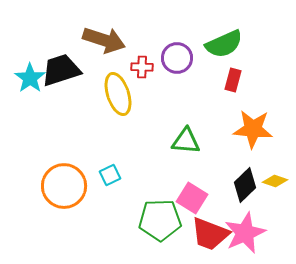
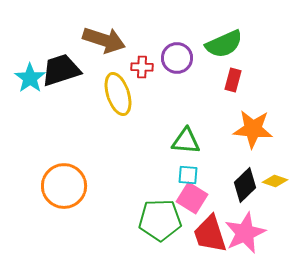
cyan square: moved 78 px right; rotated 30 degrees clockwise
red trapezoid: rotated 51 degrees clockwise
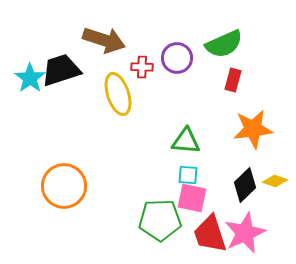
orange star: rotated 12 degrees counterclockwise
pink square: rotated 20 degrees counterclockwise
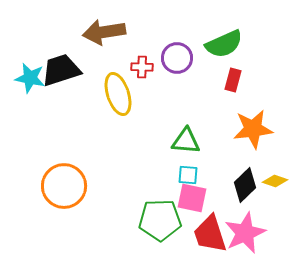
brown arrow: moved 8 px up; rotated 153 degrees clockwise
cyan star: rotated 24 degrees counterclockwise
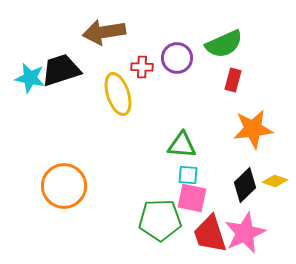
green triangle: moved 4 px left, 4 px down
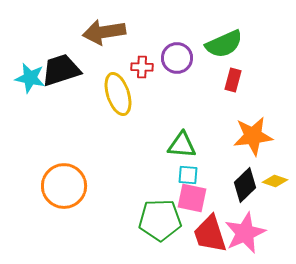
orange star: moved 7 px down
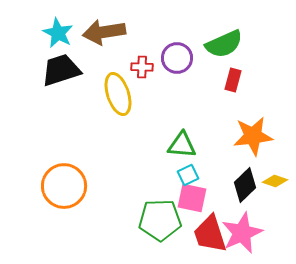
cyan star: moved 28 px right, 45 px up; rotated 16 degrees clockwise
cyan square: rotated 30 degrees counterclockwise
pink star: moved 3 px left
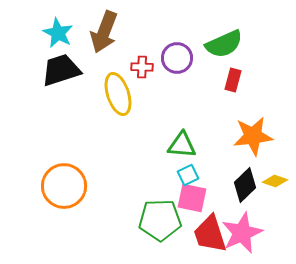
brown arrow: rotated 60 degrees counterclockwise
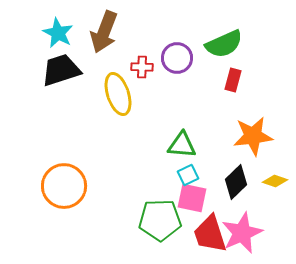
black diamond: moved 9 px left, 3 px up
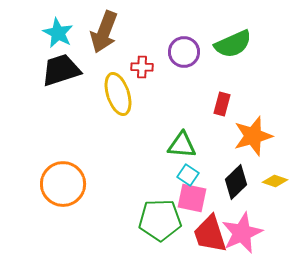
green semicircle: moved 9 px right
purple circle: moved 7 px right, 6 px up
red rectangle: moved 11 px left, 24 px down
orange star: rotated 9 degrees counterclockwise
cyan square: rotated 30 degrees counterclockwise
orange circle: moved 1 px left, 2 px up
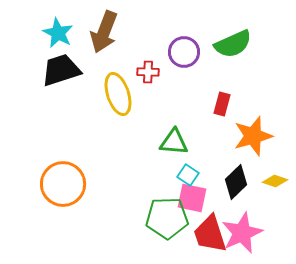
red cross: moved 6 px right, 5 px down
green triangle: moved 8 px left, 3 px up
green pentagon: moved 7 px right, 2 px up
